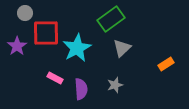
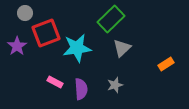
green rectangle: rotated 8 degrees counterclockwise
red square: rotated 20 degrees counterclockwise
cyan star: rotated 20 degrees clockwise
pink rectangle: moved 4 px down
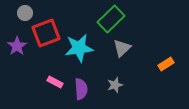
cyan star: moved 2 px right
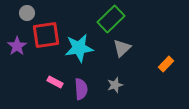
gray circle: moved 2 px right
red square: moved 2 px down; rotated 12 degrees clockwise
orange rectangle: rotated 14 degrees counterclockwise
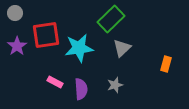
gray circle: moved 12 px left
orange rectangle: rotated 28 degrees counterclockwise
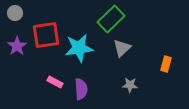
gray star: moved 15 px right; rotated 21 degrees clockwise
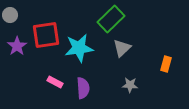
gray circle: moved 5 px left, 2 px down
purple semicircle: moved 2 px right, 1 px up
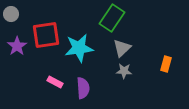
gray circle: moved 1 px right, 1 px up
green rectangle: moved 1 px right, 1 px up; rotated 12 degrees counterclockwise
gray star: moved 6 px left, 14 px up
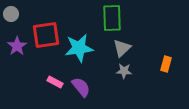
green rectangle: rotated 36 degrees counterclockwise
purple semicircle: moved 2 px left, 1 px up; rotated 35 degrees counterclockwise
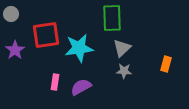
purple star: moved 2 px left, 4 px down
pink rectangle: rotated 70 degrees clockwise
purple semicircle: rotated 80 degrees counterclockwise
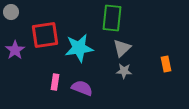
gray circle: moved 2 px up
green rectangle: rotated 8 degrees clockwise
red square: moved 1 px left
orange rectangle: rotated 28 degrees counterclockwise
purple semicircle: moved 1 px right, 1 px down; rotated 50 degrees clockwise
